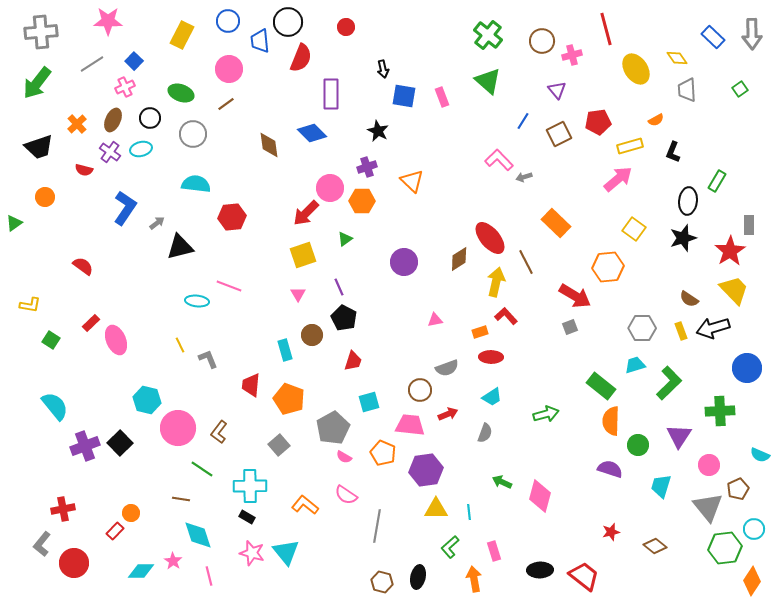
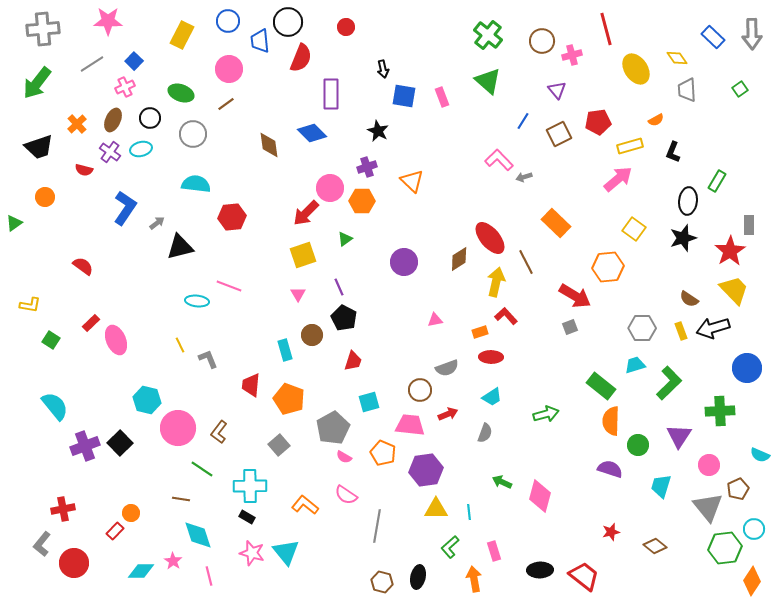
gray cross at (41, 32): moved 2 px right, 3 px up
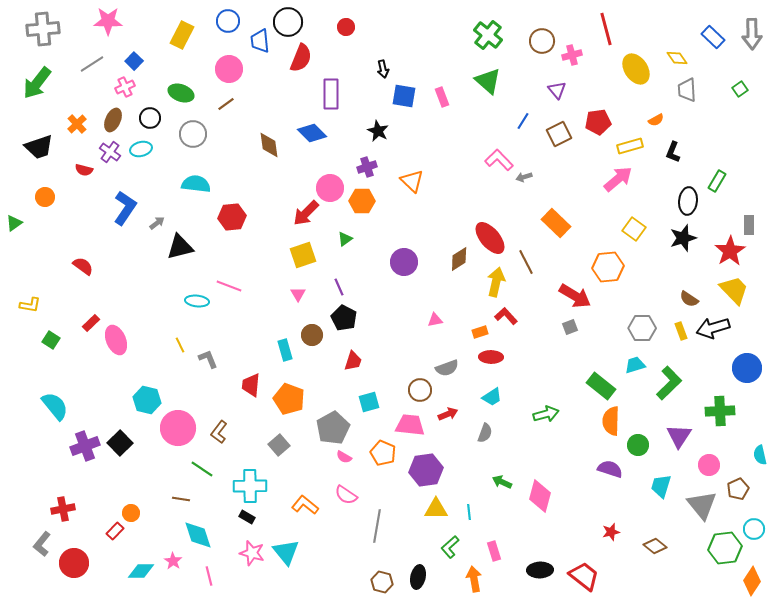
cyan semicircle at (760, 455): rotated 54 degrees clockwise
gray triangle at (708, 507): moved 6 px left, 2 px up
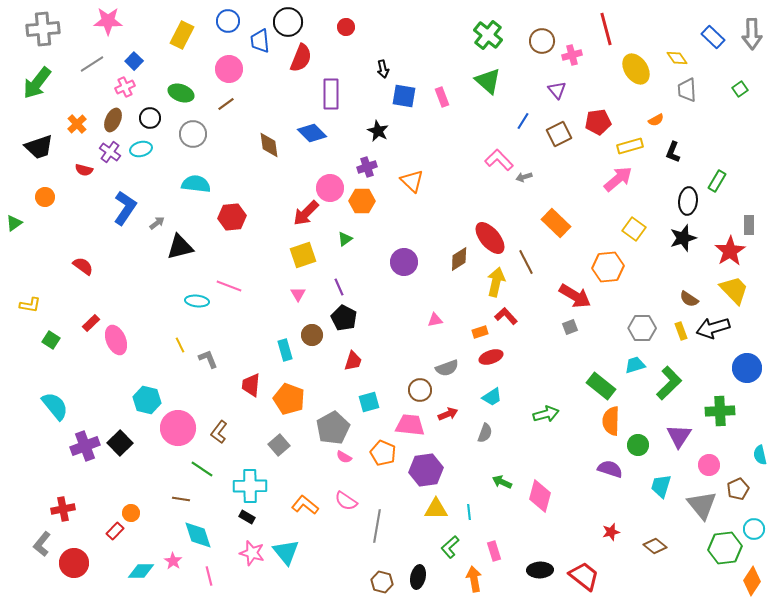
red ellipse at (491, 357): rotated 20 degrees counterclockwise
pink semicircle at (346, 495): moved 6 px down
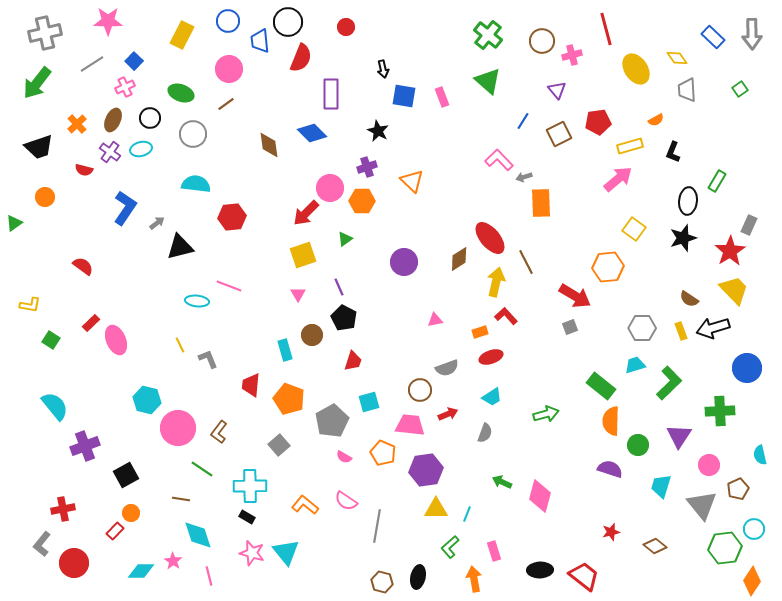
gray cross at (43, 29): moved 2 px right, 4 px down; rotated 8 degrees counterclockwise
orange rectangle at (556, 223): moved 15 px left, 20 px up; rotated 44 degrees clockwise
gray rectangle at (749, 225): rotated 24 degrees clockwise
gray pentagon at (333, 428): moved 1 px left, 7 px up
black square at (120, 443): moved 6 px right, 32 px down; rotated 15 degrees clockwise
cyan line at (469, 512): moved 2 px left, 2 px down; rotated 28 degrees clockwise
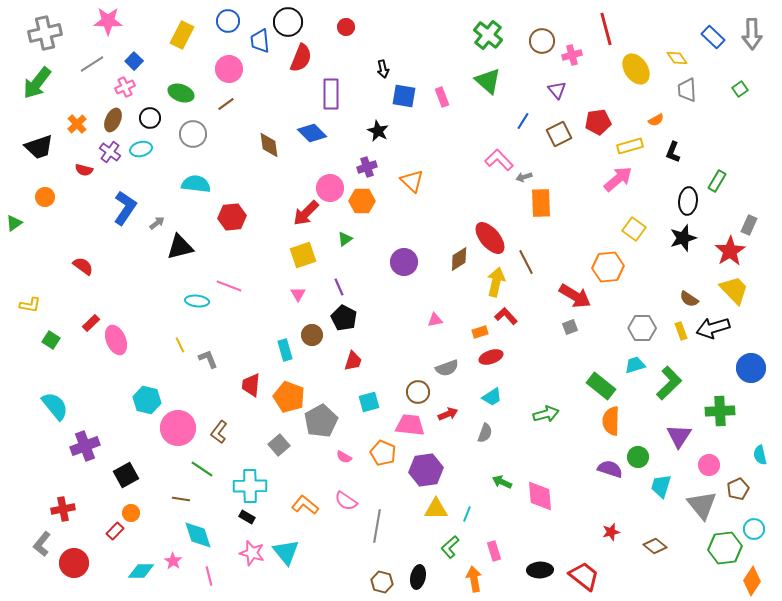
blue circle at (747, 368): moved 4 px right
brown circle at (420, 390): moved 2 px left, 2 px down
orange pentagon at (289, 399): moved 2 px up
gray pentagon at (332, 421): moved 11 px left
green circle at (638, 445): moved 12 px down
pink diamond at (540, 496): rotated 20 degrees counterclockwise
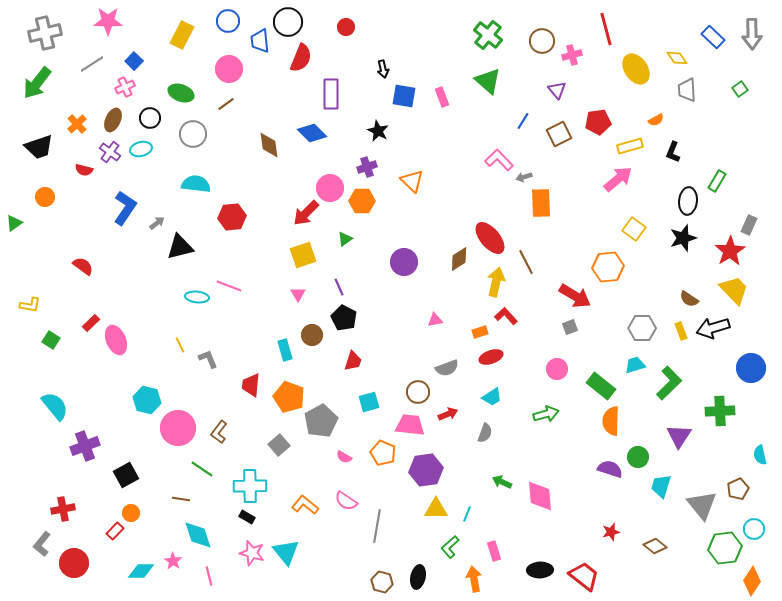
cyan ellipse at (197, 301): moved 4 px up
pink circle at (709, 465): moved 152 px left, 96 px up
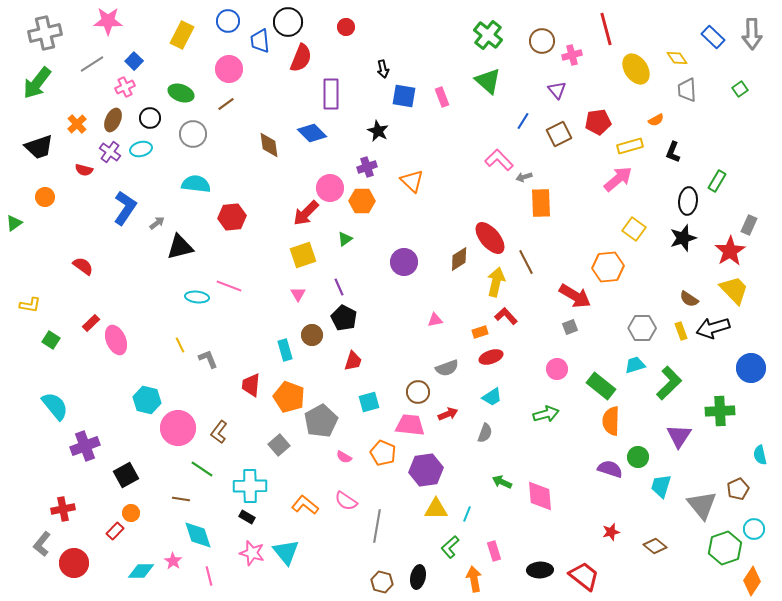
green hexagon at (725, 548): rotated 12 degrees counterclockwise
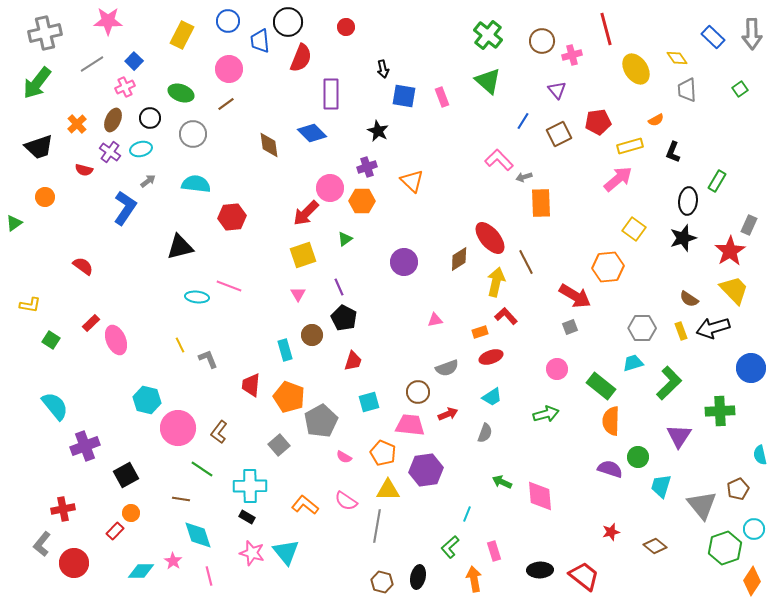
gray arrow at (157, 223): moved 9 px left, 42 px up
cyan trapezoid at (635, 365): moved 2 px left, 2 px up
yellow triangle at (436, 509): moved 48 px left, 19 px up
